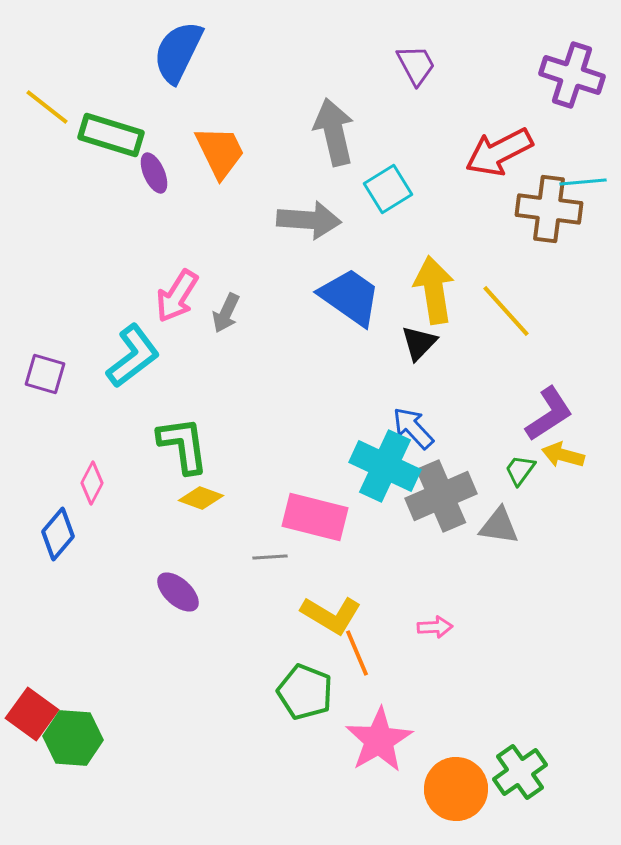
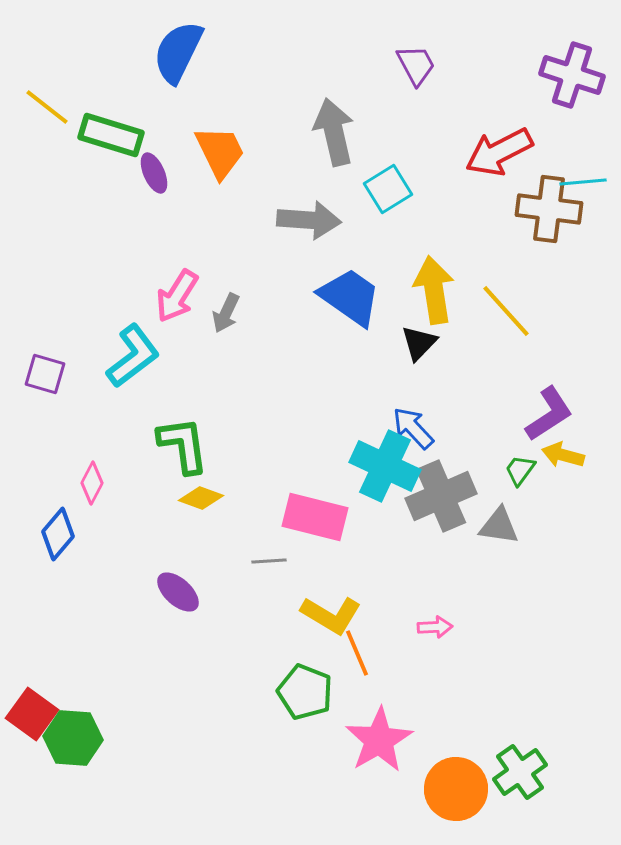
gray line at (270, 557): moved 1 px left, 4 px down
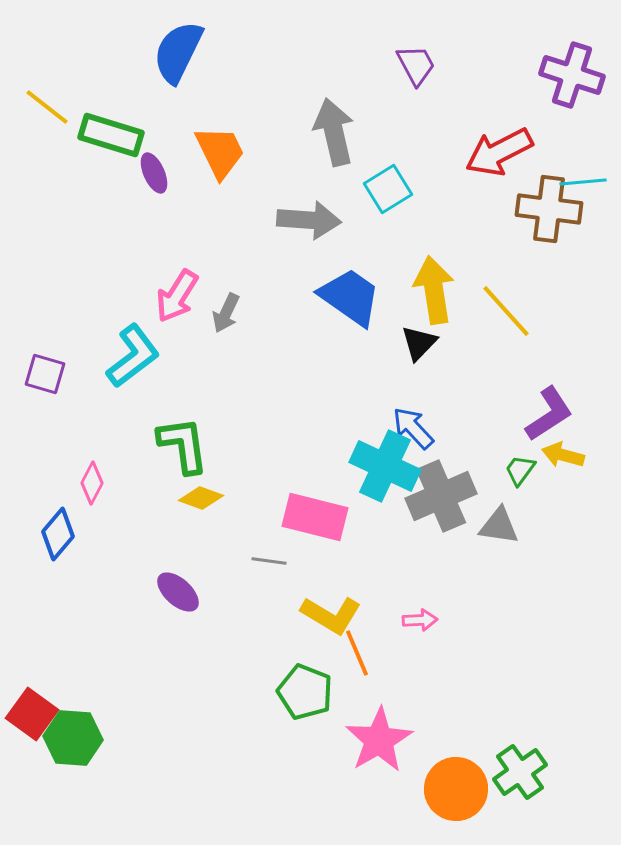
gray line at (269, 561): rotated 12 degrees clockwise
pink arrow at (435, 627): moved 15 px left, 7 px up
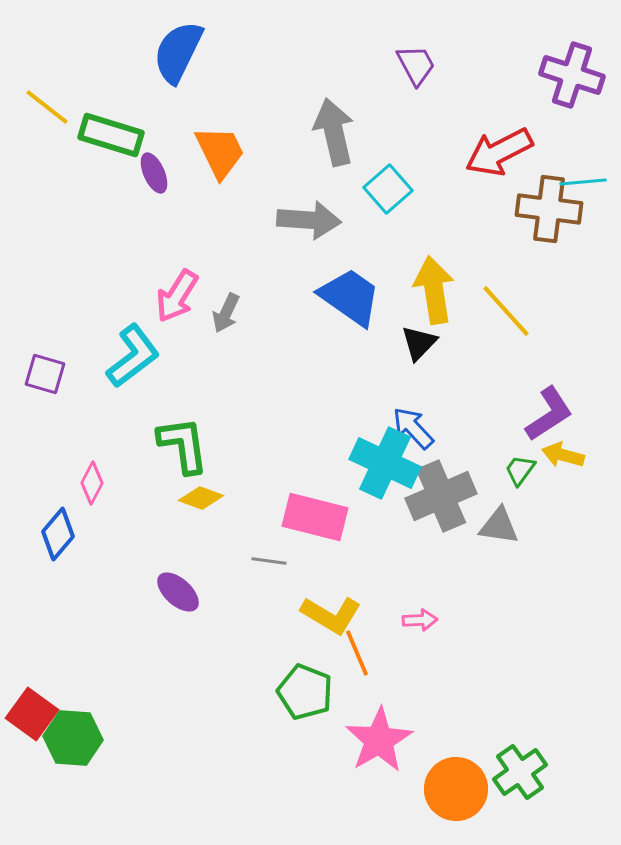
cyan square at (388, 189): rotated 9 degrees counterclockwise
cyan cross at (385, 466): moved 3 px up
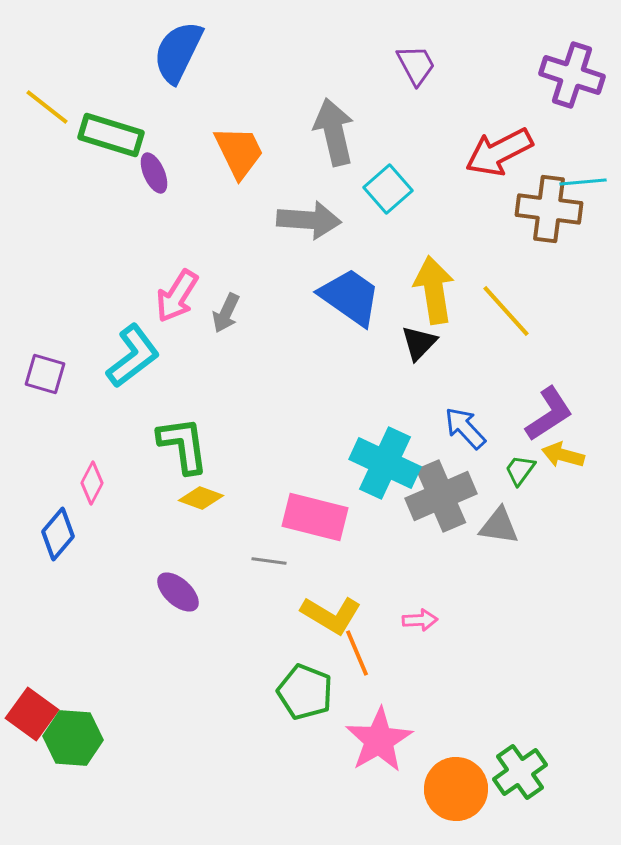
orange trapezoid at (220, 152): moved 19 px right
blue arrow at (413, 428): moved 52 px right
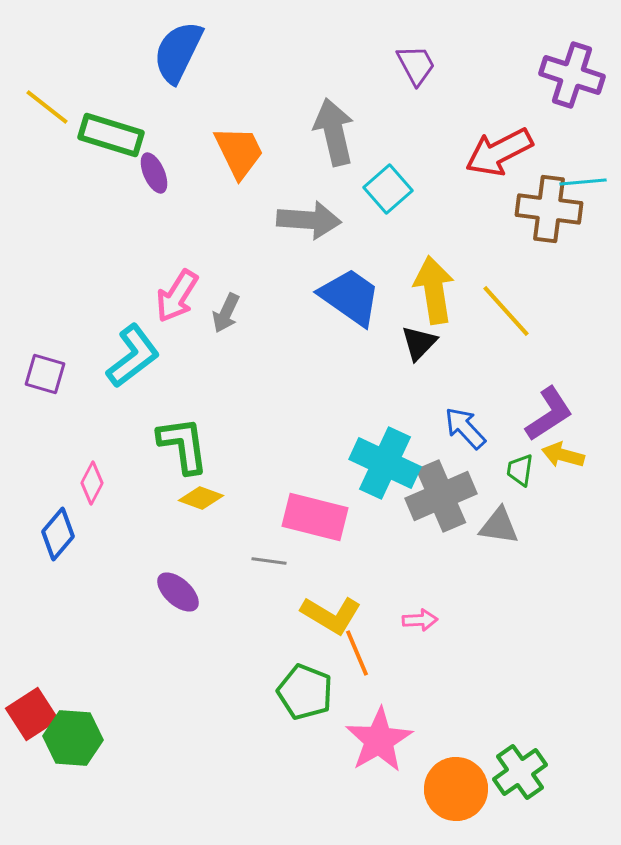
green trapezoid at (520, 470): rotated 28 degrees counterclockwise
red square at (32, 714): rotated 21 degrees clockwise
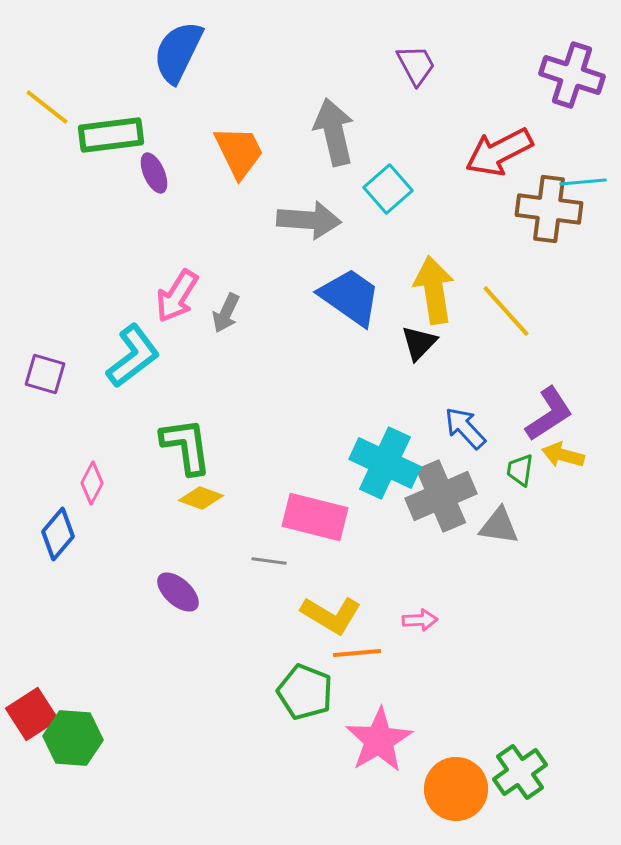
green rectangle at (111, 135): rotated 24 degrees counterclockwise
green L-shape at (183, 445): moved 3 px right, 1 px down
orange line at (357, 653): rotated 72 degrees counterclockwise
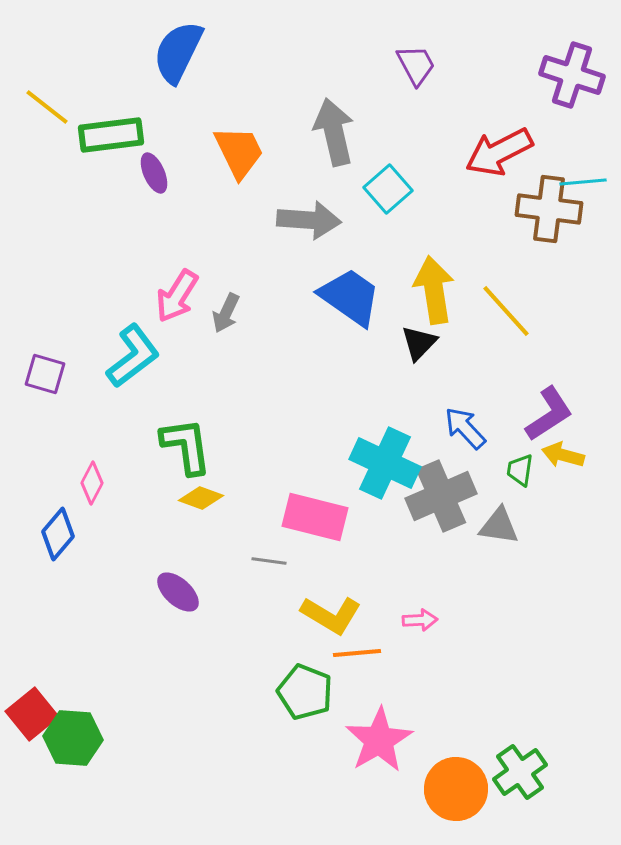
red square at (32, 714): rotated 6 degrees counterclockwise
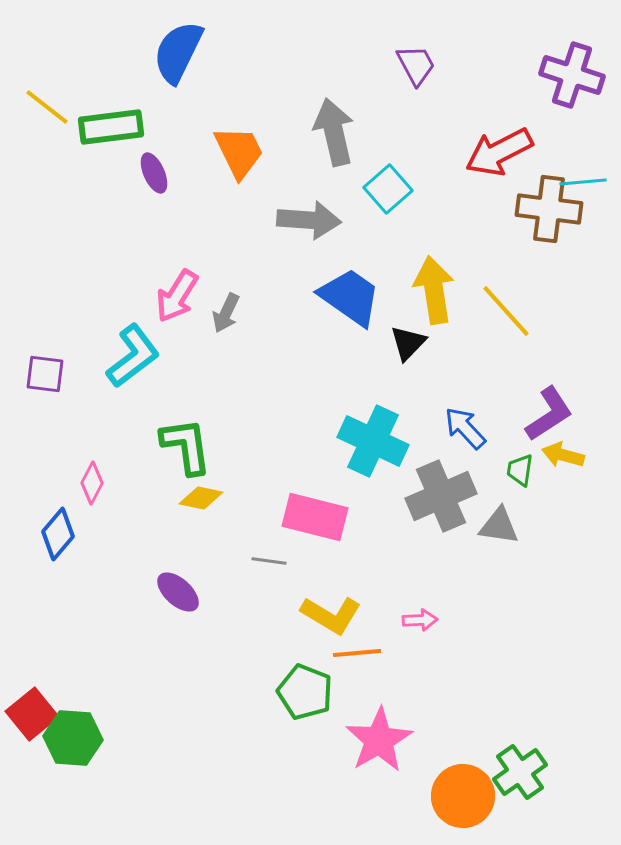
green rectangle at (111, 135): moved 8 px up
black triangle at (419, 343): moved 11 px left
purple square at (45, 374): rotated 9 degrees counterclockwise
cyan cross at (385, 463): moved 12 px left, 22 px up
yellow diamond at (201, 498): rotated 9 degrees counterclockwise
orange circle at (456, 789): moved 7 px right, 7 px down
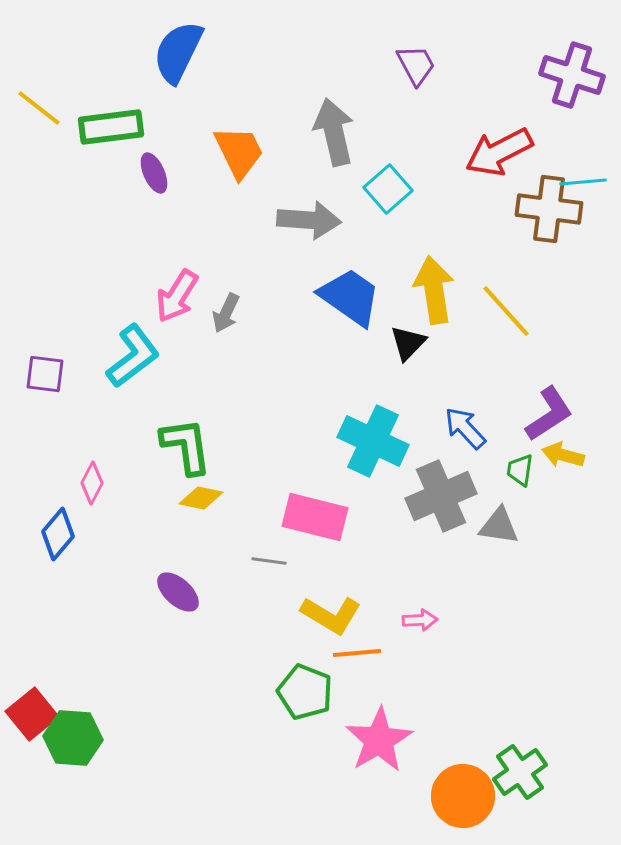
yellow line at (47, 107): moved 8 px left, 1 px down
